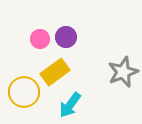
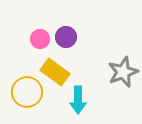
yellow rectangle: rotated 72 degrees clockwise
yellow circle: moved 3 px right
cyan arrow: moved 8 px right, 5 px up; rotated 36 degrees counterclockwise
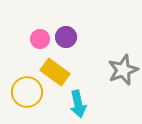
gray star: moved 2 px up
cyan arrow: moved 4 px down; rotated 12 degrees counterclockwise
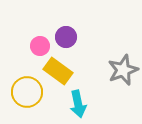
pink circle: moved 7 px down
yellow rectangle: moved 3 px right, 1 px up
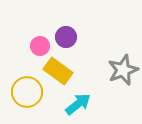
cyan arrow: rotated 116 degrees counterclockwise
